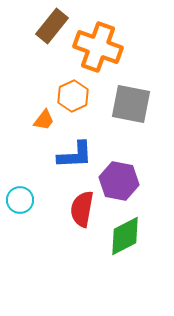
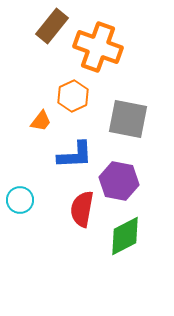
gray square: moved 3 px left, 15 px down
orange trapezoid: moved 3 px left, 1 px down
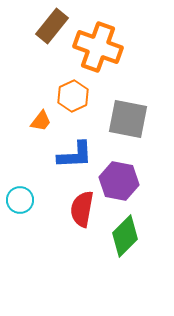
green diamond: rotated 18 degrees counterclockwise
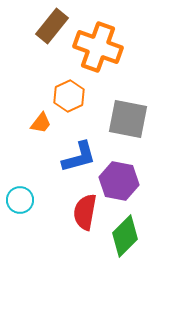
orange hexagon: moved 4 px left
orange trapezoid: moved 2 px down
blue L-shape: moved 4 px right, 2 px down; rotated 12 degrees counterclockwise
red semicircle: moved 3 px right, 3 px down
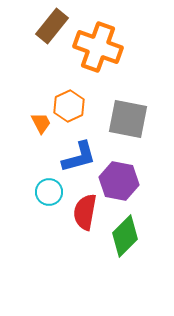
orange hexagon: moved 10 px down
orange trapezoid: rotated 65 degrees counterclockwise
cyan circle: moved 29 px right, 8 px up
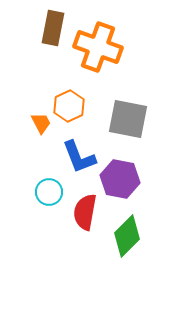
brown rectangle: moved 1 px right, 2 px down; rotated 28 degrees counterclockwise
blue L-shape: rotated 84 degrees clockwise
purple hexagon: moved 1 px right, 2 px up
green diamond: moved 2 px right
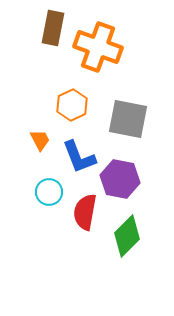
orange hexagon: moved 3 px right, 1 px up
orange trapezoid: moved 1 px left, 17 px down
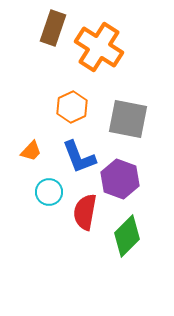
brown rectangle: rotated 8 degrees clockwise
orange cross: moved 1 px right; rotated 12 degrees clockwise
orange hexagon: moved 2 px down
orange trapezoid: moved 9 px left, 11 px down; rotated 70 degrees clockwise
purple hexagon: rotated 9 degrees clockwise
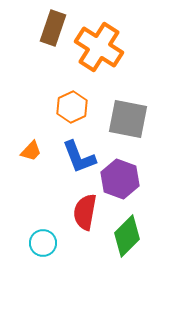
cyan circle: moved 6 px left, 51 px down
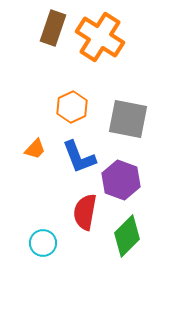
orange cross: moved 1 px right, 10 px up
orange trapezoid: moved 4 px right, 2 px up
purple hexagon: moved 1 px right, 1 px down
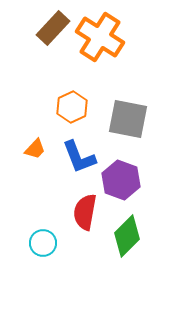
brown rectangle: rotated 24 degrees clockwise
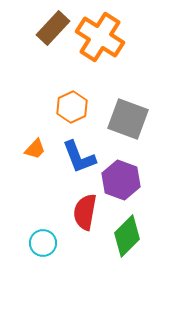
gray square: rotated 9 degrees clockwise
